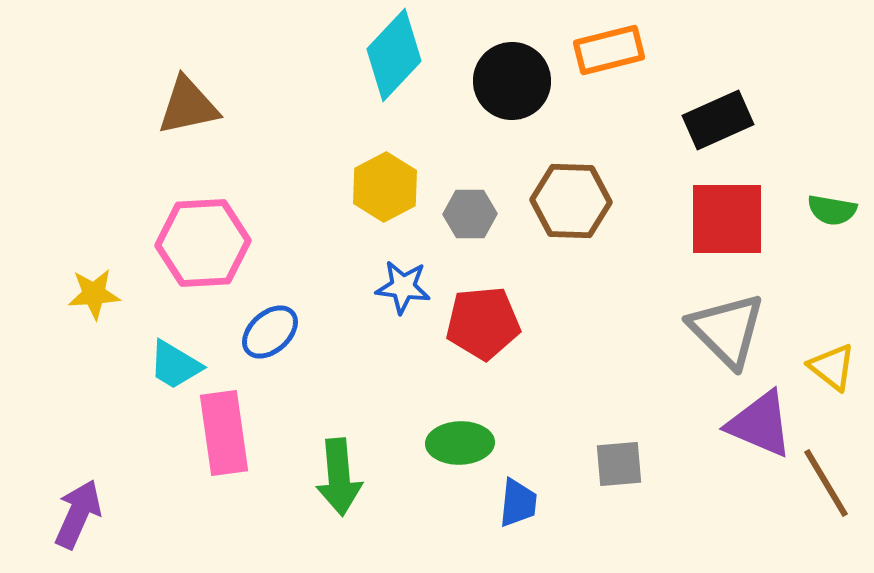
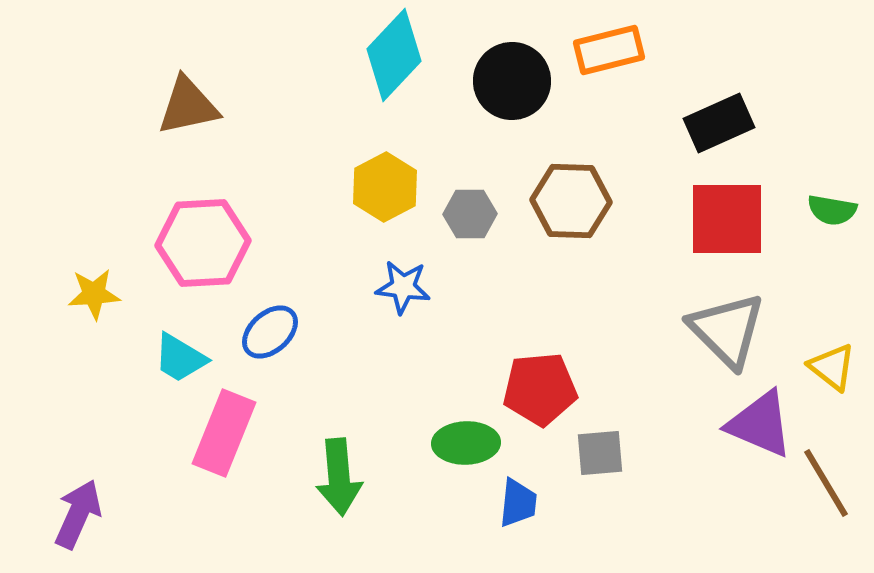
black rectangle: moved 1 px right, 3 px down
red pentagon: moved 57 px right, 66 px down
cyan trapezoid: moved 5 px right, 7 px up
pink rectangle: rotated 30 degrees clockwise
green ellipse: moved 6 px right
gray square: moved 19 px left, 11 px up
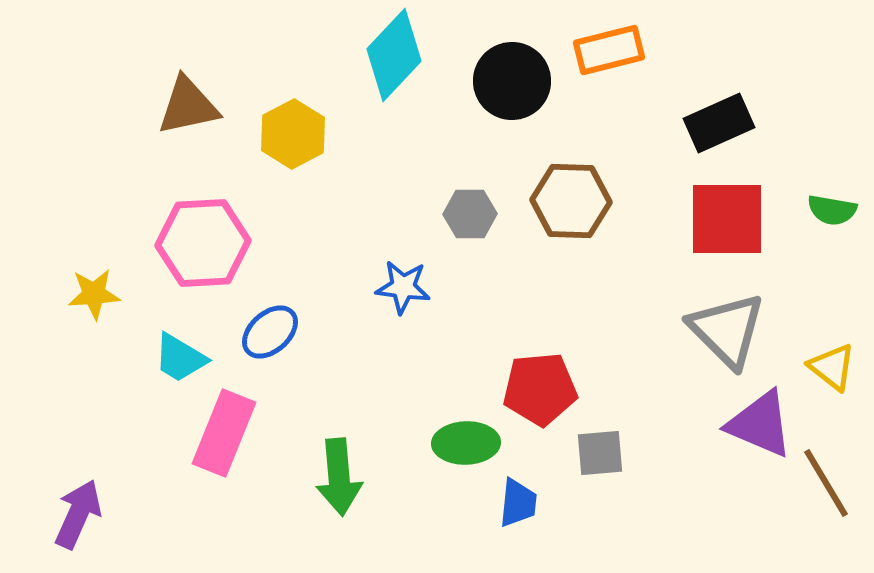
yellow hexagon: moved 92 px left, 53 px up
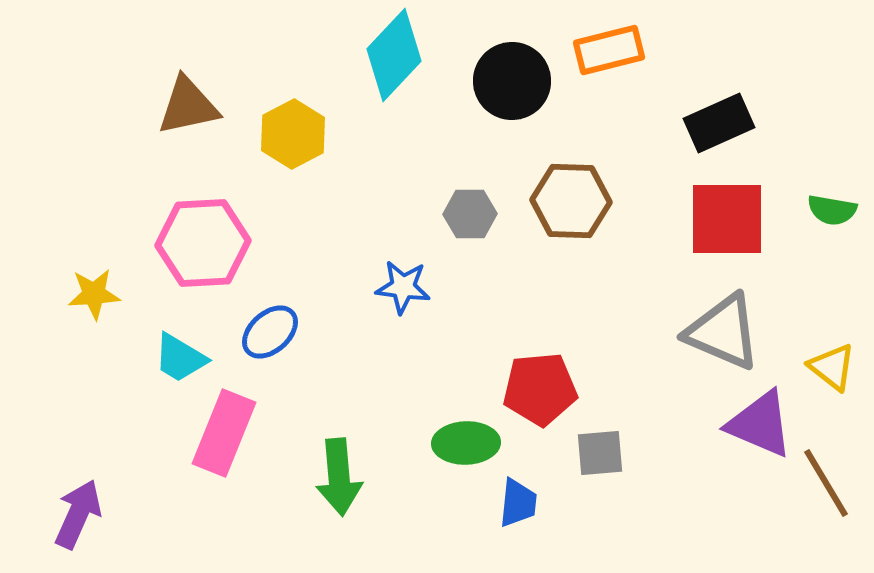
gray triangle: moved 4 px left, 2 px down; rotated 22 degrees counterclockwise
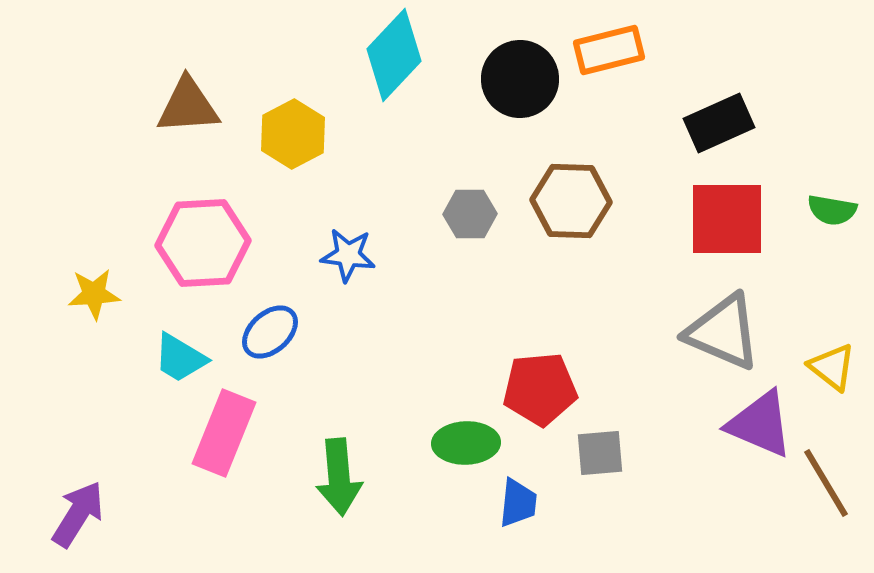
black circle: moved 8 px right, 2 px up
brown triangle: rotated 8 degrees clockwise
blue star: moved 55 px left, 32 px up
purple arrow: rotated 8 degrees clockwise
